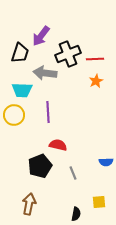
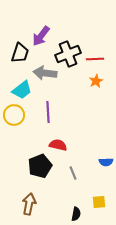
cyan trapezoid: rotated 40 degrees counterclockwise
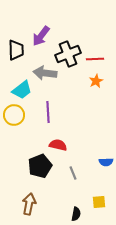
black trapezoid: moved 4 px left, 3 px up; rotated 20 degrees counterclockwise
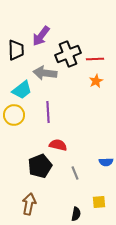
gray line: moved 2 px right
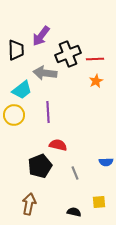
black semicircle: moved 2 px left, 2 px up; rotated 88 degrees counterclockwise
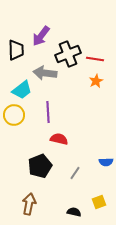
red line: rotated 12 degrees clockwise
red semicircle: moved 1 px right, 6 px up
gray line: rotated 56 degrees clockwise
yellow square: rotated 16 degrees counterclockwise
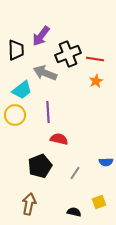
gray arrow: rotated 15 degrees clockwise
yellow circle: moved 1 px right
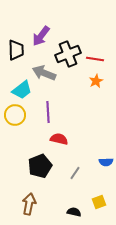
gray arrow: moved 1 px left
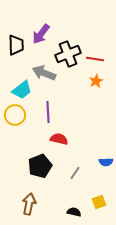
purple arrow: moved 2 px up
black trapezoid: moved 5 px up
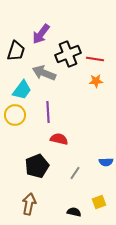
black trapezoid: moved 6 px down; rotated 20 degrees clockwise
orange star: rotated 24 degrees clockwise
cyan trapezoid: rotated 15 degrees counterclockwise
black pentagon: moved 3 px left
